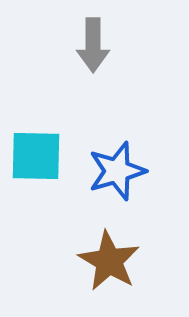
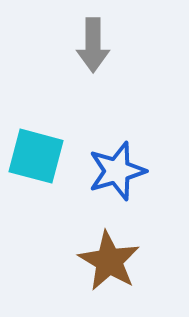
cyan square: rotated 14 degrees clockwise
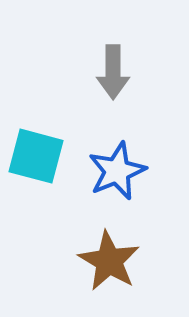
gray arrow: moved 20 px right, 27 px down
blue star: rotated 6 degrees counterclockwise
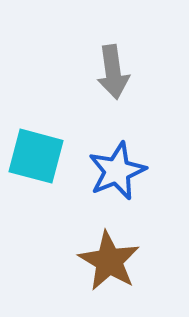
gray arrow: rotated 8 degrees counterclockwise
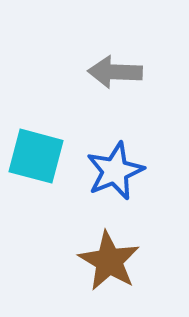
gray arrow: moved 2 px right; rotated 100 degrees clockwise
blue star: moved 2 px left
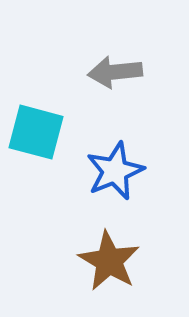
gray arrow: rotated 8 degrees counterclockwise
cyan square: moved 24 px up
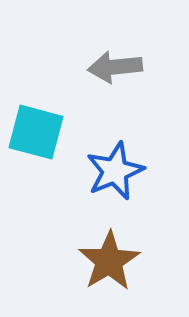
gray arrow: moved 5 px up
brown star: rotated 10 degrees clockwise
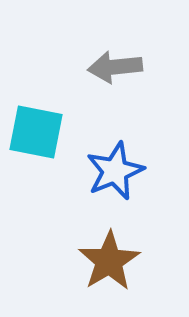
cyan square: rotated 4 degrees counterclockwise
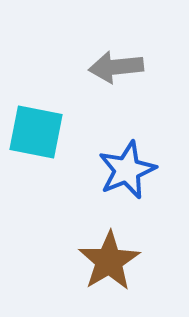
gray arrow: moved 1 px right
blue star: moved 12 px right, 1 px up
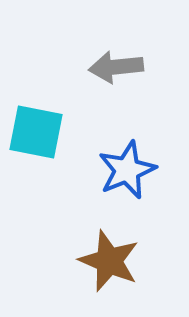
brown star: rotated 18 degrees counterclockwise
